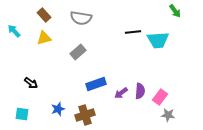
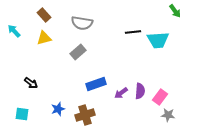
gray semicircle: moved 1 px right, 5 px down
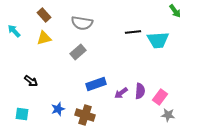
black arrow: moved 2 px up
brown cross: rotated 36 degrees clockwise
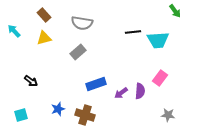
pink rectangle: moved 19 px up
cyan square: moved 1 px left, 1 px down; rotated 24 degrees counterclockwise
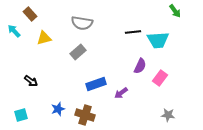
brown rectangle: moved 14 px left, 1 px up
purple semicircle: moved 25 px up; rotated 21 degrees clockwise
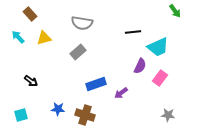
cyan arrow: moved 4 px right, 6 px down
cyan trapezoid: moved 7 px down; rotated 20 degrees counterclockwise
blue star: rotated 24 degrees clockwise
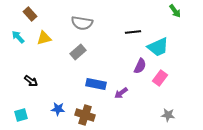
blue rectangle: rotated 30 degrees clockwise
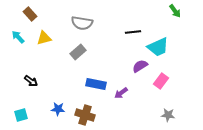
purple semicircle: rotated 147 degrees counterclockwise
pink rectangle: moved 1 px right, 3 px down
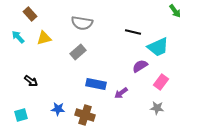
black line: rotated 21 degrees clockwise
pink rectangle: moved 1 px down
gray star: moved 11 px left, 7 px up
